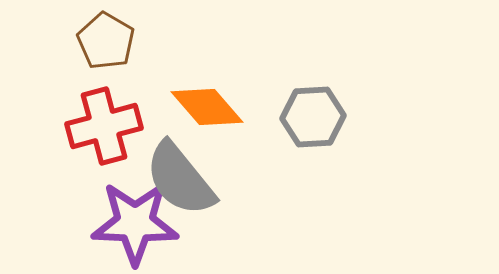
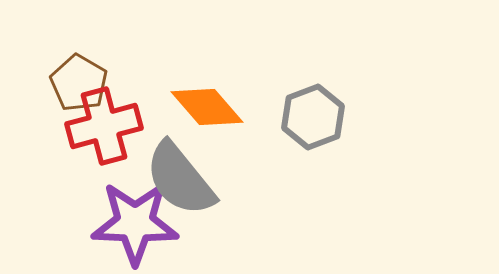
brown pentagon: moved 27 px left, 42 px down
gray hexagon: rotated 18 degrees counterclockwise
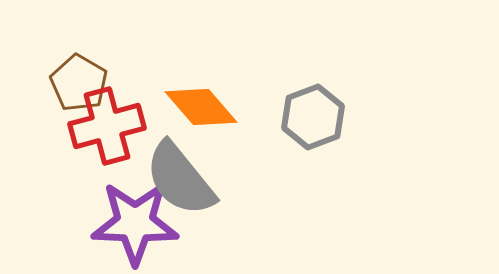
orange diamond: moved 6 px left
red cross: moved 3 px right
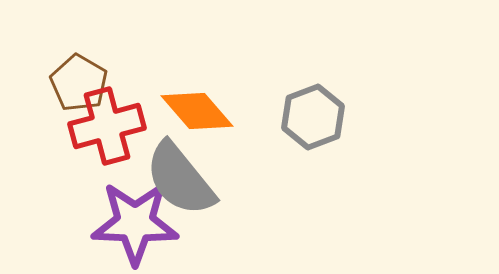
orange diamond: moved 4 px left, 4 px down
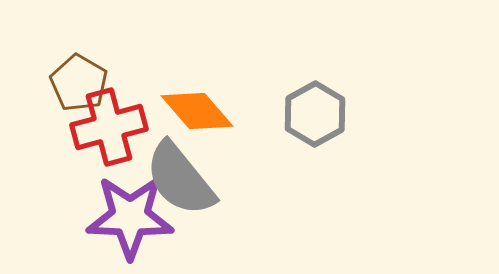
gray hexagon: moved 2 px right, 3 px up; rotated 8 degrees counterclockwise
red cross: moved 2 px right, 1 px down
purple star: moved 5 px left, 6 px up
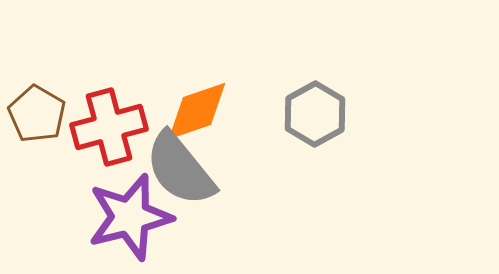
brown pentagon: moved 42 px left, 31 px down
orange diamond: rotated 68 degrees counterclockwise
gray semicircle: moved 10 px up
purple star: rotated 16 degrees counterclockwise
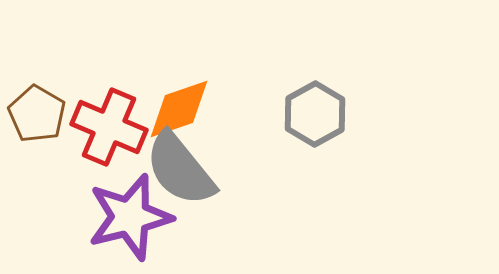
orange diamond: moved 18 px left, 2 px up
red cross: rotated 38 degrees clockwise
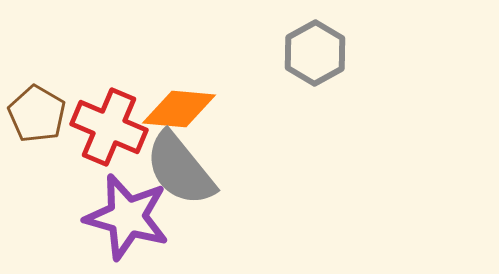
orange diamond: rotated 24 degrees clockwise
gray hexagon: moved 61 px up
purple star: moved 3 px left; rotated 30 degrees clockwise
